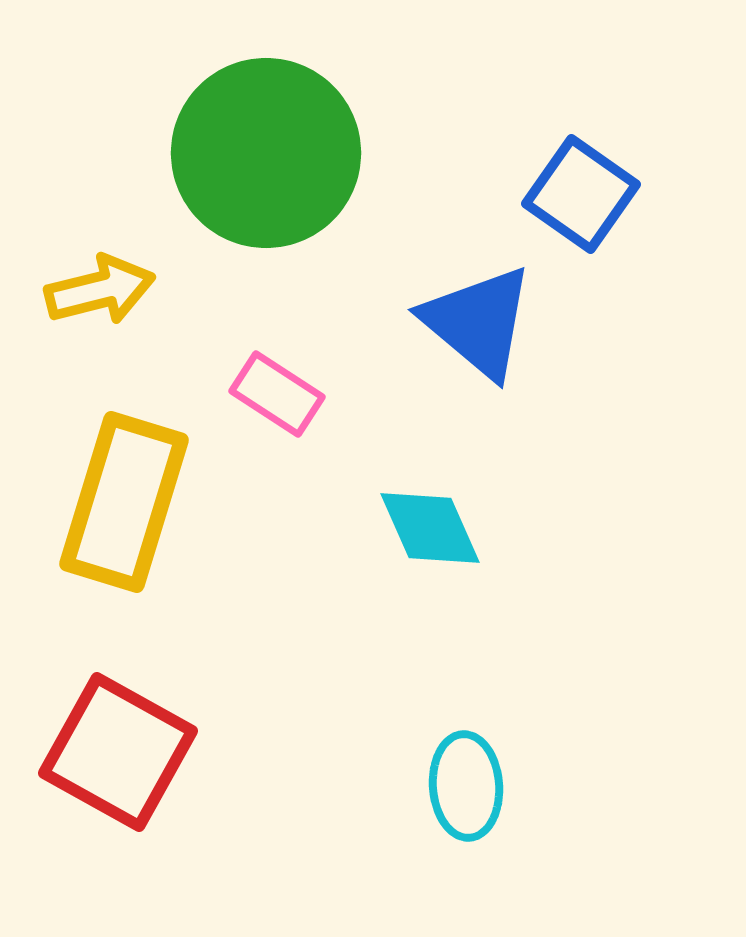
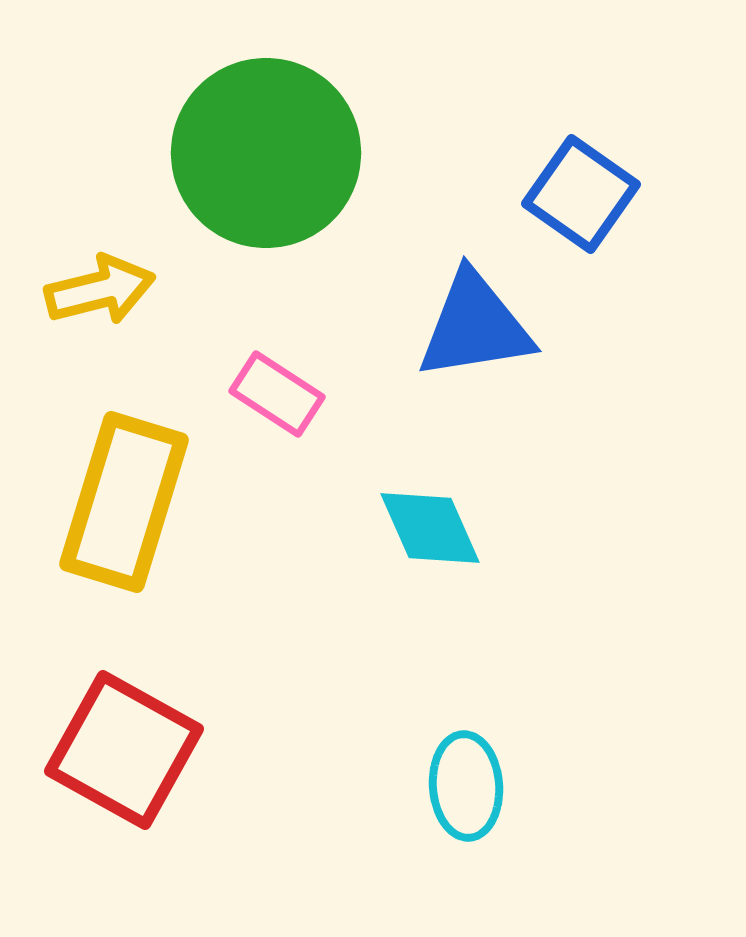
blue triangle: moved 3 px left, 4 px down; rotated 49 degrees counterclockwise
red square: moved 6 px right, 2 px up
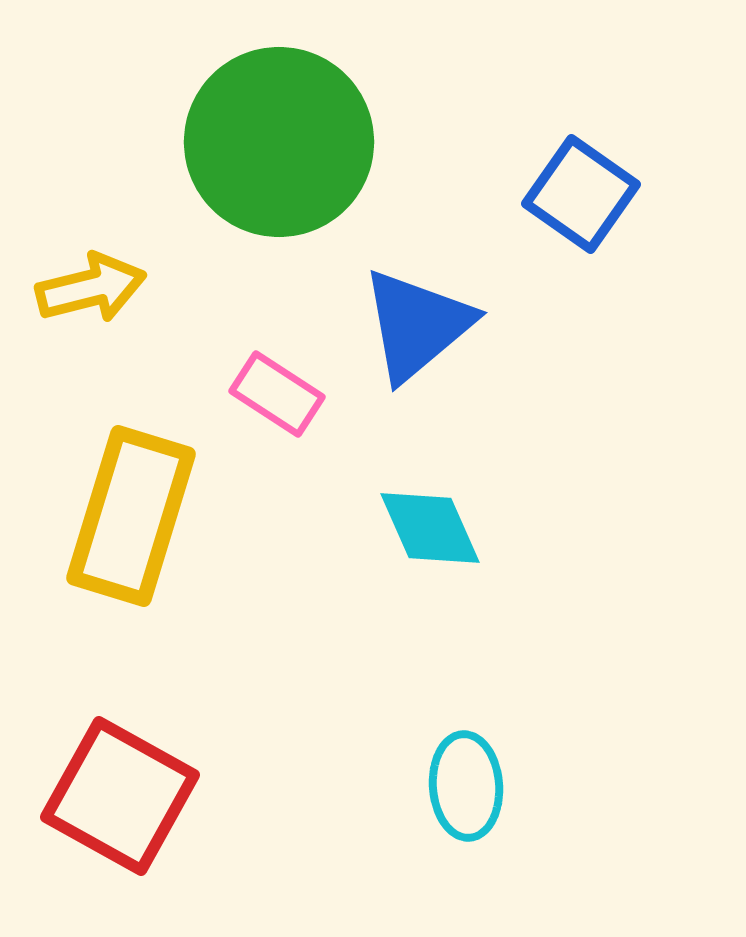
green circle: moved 13 px right, 11 px up
yellow arrow: moved 9 px left, 2 px up
blue triangle: moved 58 px left, 1 px up; rotated 31 degrees counterclockwise
yellow rectangle: moved 7 px right, 14 px down
red square: moved 4 px left, 46 px down
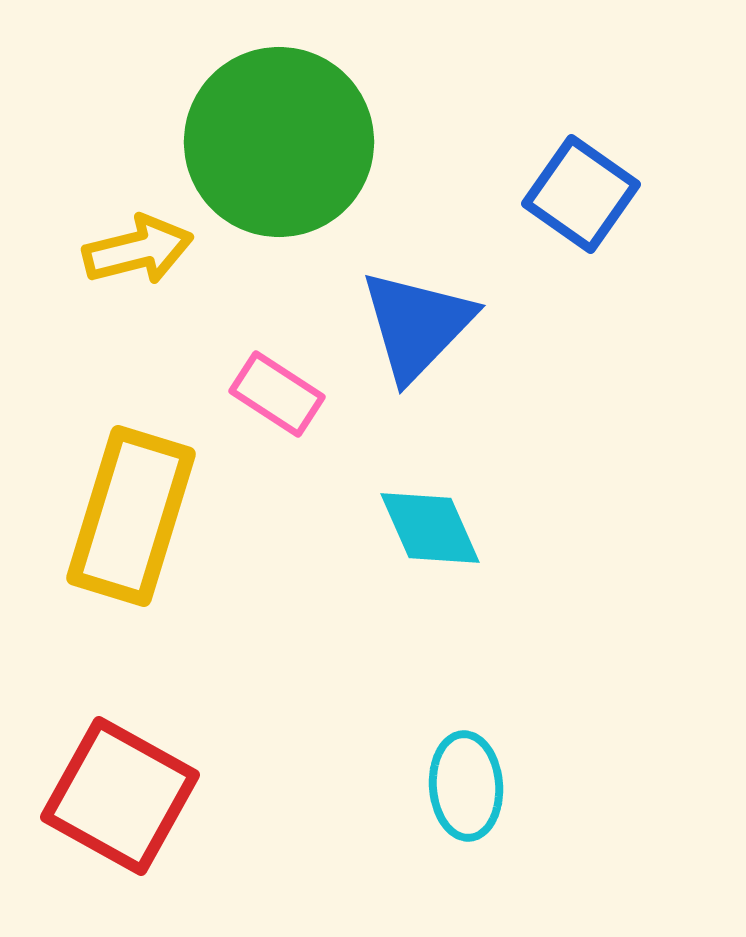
yellow arrow: moved 47 px right, 38 px up
blue triangle: rotated 6 degrees counterclockwise
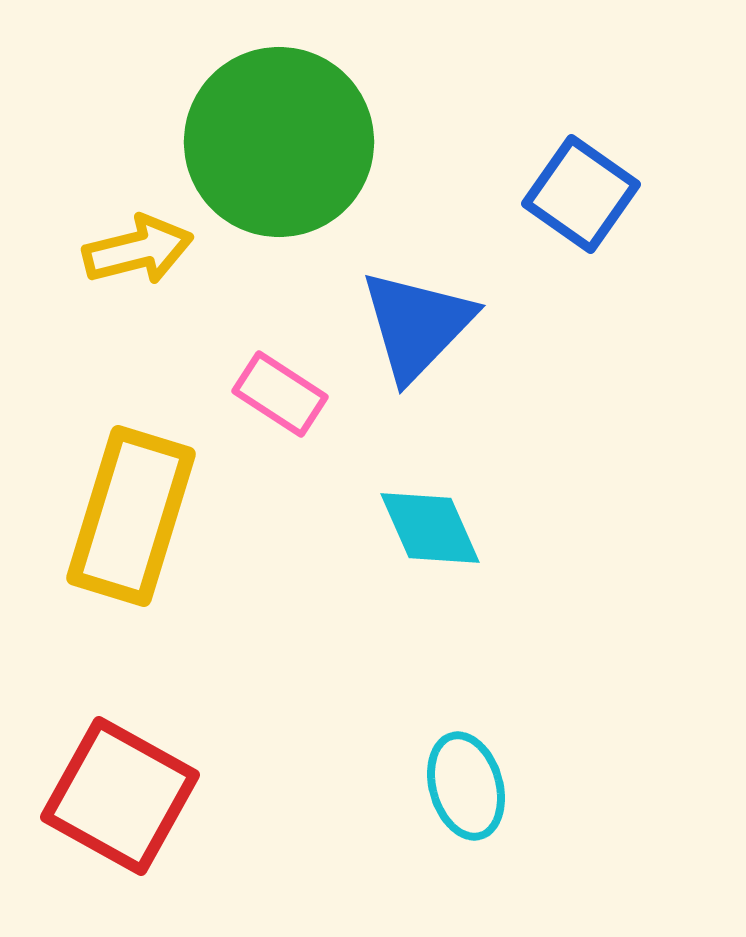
pink rectangle: moved 3 px right
cyan ellipse: rotated 12 degrees counterclockwise
